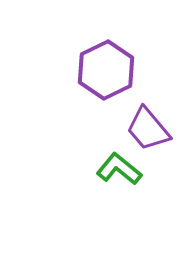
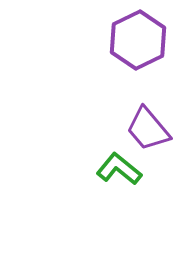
purple hexagon: moved 32 px right, 30 px up
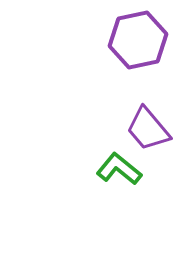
purple hexagon: rotated 14 degrees clockwise
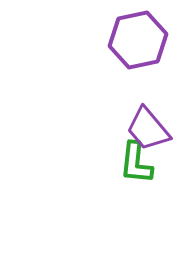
green L-shape: moved 17 px right, 6 px up; rotated 123 degrees counterclockwise
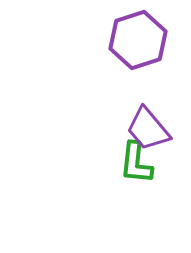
purple hexagon: rotated 6 degrees counterclockwise
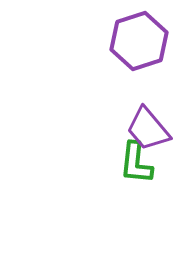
purple hexagon: moved 1 px right, 1 px down
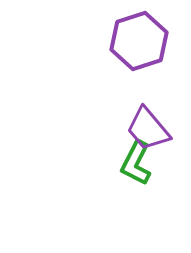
green L-shape: rotated 21 degrees clockwise
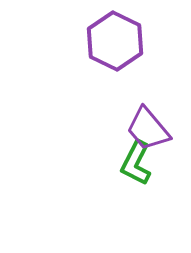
purple hexagon: moved 24 px left; rotated 16 degrees counterclockwise
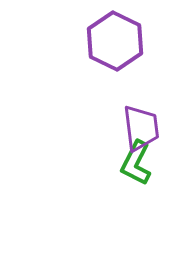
purple trapezoid: moved 7 px left, 1 px up; rotated 147 degrees counterclockwise
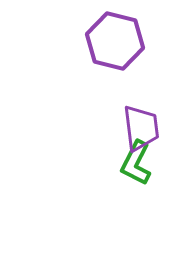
purple hexagon: rotated 12 degrees counterclockwise
